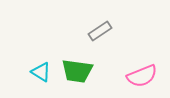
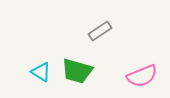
green trapezoid: rotated 8 degrees clockwise
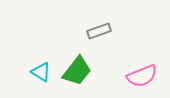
gray rectangle: moved 1 px left; rotated 15 degrees clockwise
green trapezoid: rotated 68 degrees counterclockwise
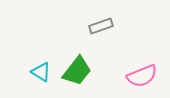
gray rectangle: moved 2 px right, 5 px up
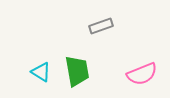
green trapezoid: rotated 48 degrees counterclockwise
pink semicircle: moved 2 px up
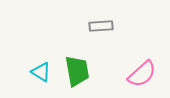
gray rectangle: rotated 15 degrees clockwise
pink semicircle: rotated 20 degrees counterclockwise
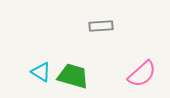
green trapezoid: moved 4 px left, 5 px down; rotated 64 degrees counterclockwise
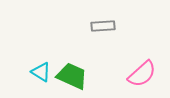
gray rectangle: moved 2 px right
green trapezoid: moved 1 px left; rotated 8 degrees clockwise
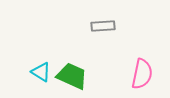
pink semicircle: rotated 36 degrees counterclockwise
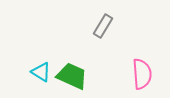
gray rectangle: rotated 55 degrees counterclockwise
pink semicircle: rotated 16 degrees counterclockwise
